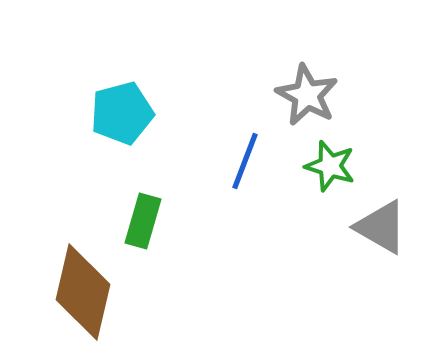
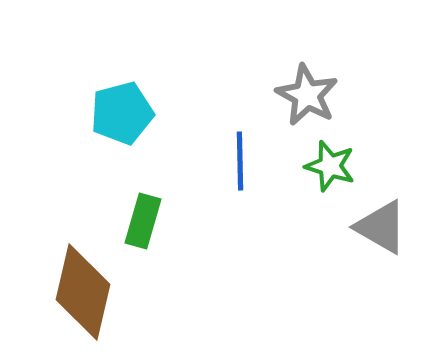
blue line: moved 5 px left; rotated 22 degrees counterclockwise
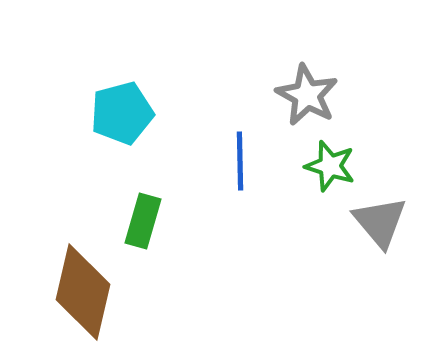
gray triangle: moved 1 px left, 5 px up; rotated 20 degrees clockwise
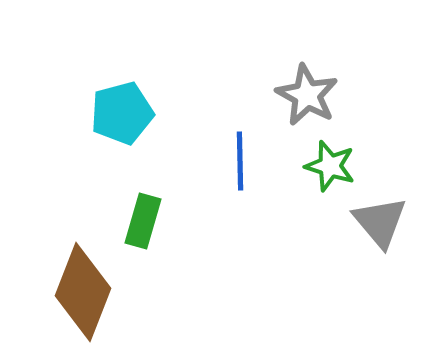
brown diamond: rotated 8 degrees clockwise
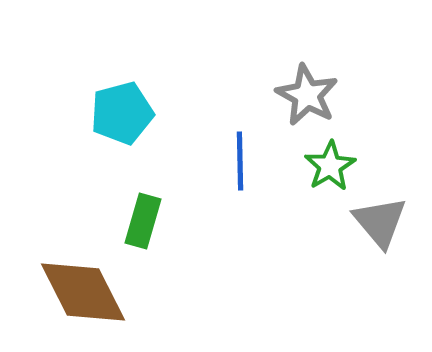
green star: rotated 24 degrees clockwise
brown diamond: rotated 48 degrees counterclockwise
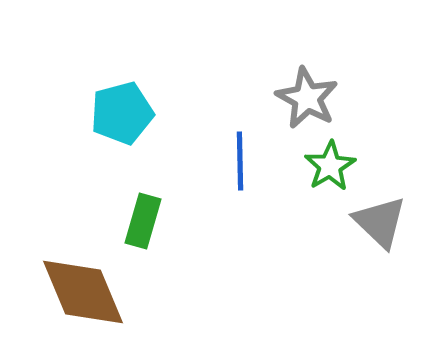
gray star: moved 3 px down
gray triangle: rotated 6 degrees counterclockwise
brown diamond: rotated 4 degrees clockwise
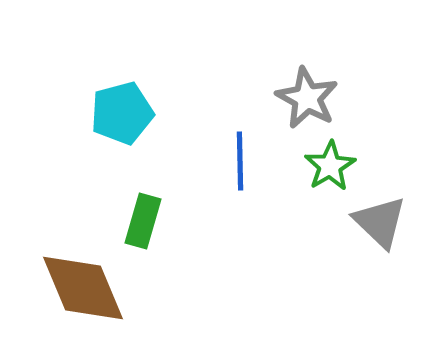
brown diamond: moved 4 px up
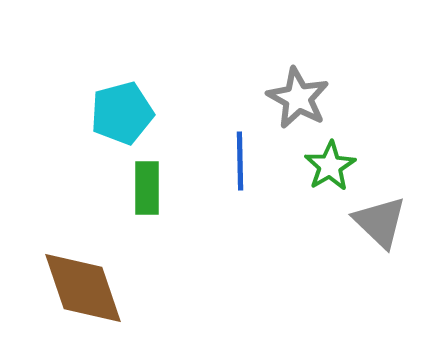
gray star: moved 9 px left
green rectangle: moved 4 px right, 33 px up; rotated 16 degrees counterclockwise
brown diamond: rotated 4 degrees clockwise
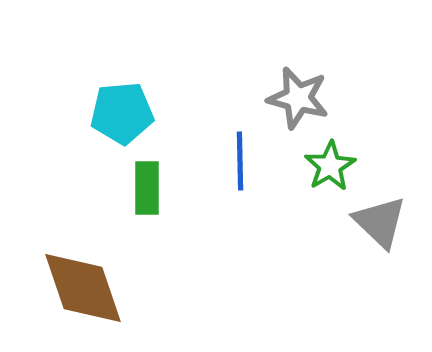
gray star: rotated 14 degrees counterclockwise
cyan pentagon: rotated 10 degrees clockwise
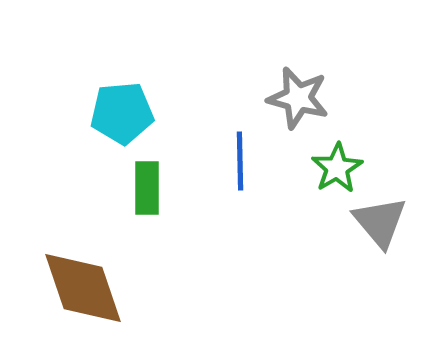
green star: moved 7 px right, 2 px down
gray triangle: rotated 6 degrees clockwise
